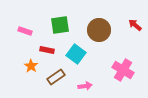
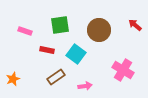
orange star: moved 18 px left, 13 px down; rotated 16 degrees clockwise
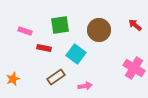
red rectangle: moved 3 px left, 2 px up
pink cross: moved 11 px right, 2 px up
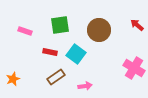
red arrow: moved 2 px right
red rectangle: moved 6 px right, 4 px down
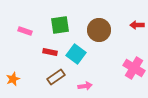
red arrow: rotated 40 degrees counterclockwise
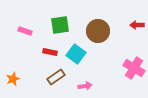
brown circle: moved 1 px left, 1 px down
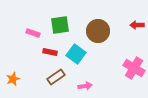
pink rectangle: moved 8 px right, 2 px down
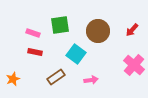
red arrow: moved 5 px left, 5 px down; rotated 48 degrees counterclockwise
red rectangle: moved 15 px left
pink cross: moved 3 px up; rotated 10 degrees clockwise
pink arrow: moved 6 px right, 6 px up
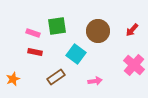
green square: moved 3 px left, 1 px down
pink arrow: moved 4 px right, 1 px down
